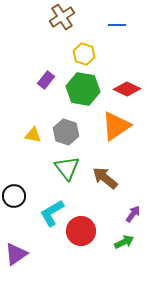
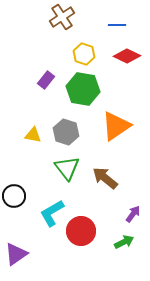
red diamond: moved 33 px up
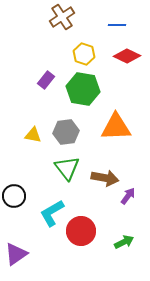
orange triangle: moved 1 px down; rotated 32 degrees clockwise
gray hexagon: rotated 25 degrees counterclockwise
brown arrow: rotated 152 degrees clockwise
purple arrow: moved 5 px left, 18 px up
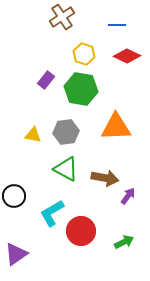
green hexagon: moved 2 px left
green triangle: moved 1 px left, 1 px down; rotated 24 degrees counterclockwise
